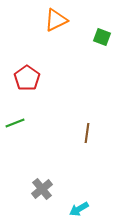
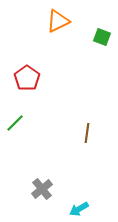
orange triangle: moved 2 px right, 1 px down
green line: rotated 24 degrees counterclockwise
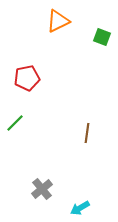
red pentagon: rotated 25 degrees clockwise
cyan arrow: moved 1 px right, 1 px up
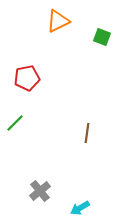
gray cross: moved 2 px left, 2 px down
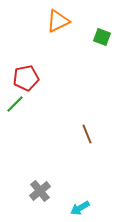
red pentagon: moved 1 px left
green line: moved 19 px up
brown line: moved 1 px down; rotated 30 degrees counterclockwise
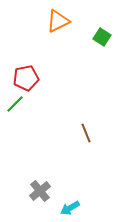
green square: rotated 12 degrees clockwise
brown line: moved 1 px left, 1 px up
cyan arrow: moved 10 px left
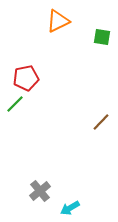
green square: rotated 24 degrees counterclockwise
brown line: moved 15 px right, 11 px up; rotated 66 degrees clockwise
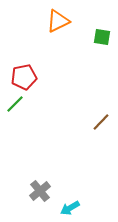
red pentagon: moved 2 px left, 1 px up
